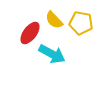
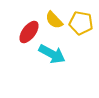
red ellipse: moved 1 px left, 1 px up
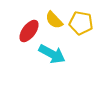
red ellipse: moved 1 px up
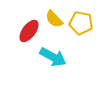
yellow semicircle: moved 1 px up
cyan arrow: moved 1 px right, 3 px down
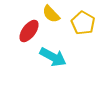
yellow semicircle: moved 3 px left, 5 px up
yellow pentagon: moved 2 px right; rotated 20 degrees clockwise
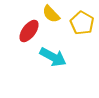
yellow pentagon: moved 1 px left
